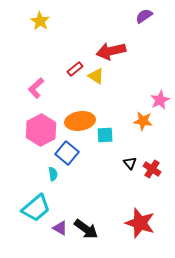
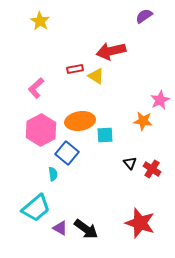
red rectangle: rotated 28 degrees clockwise
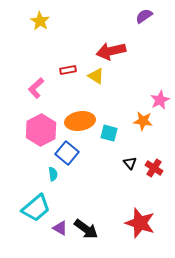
red rectangle: moved 7 px left, 1 px down
cyan square: moved 4 px right, 2 px up; rotated 18 degrees clockwise
red cross: moved 2 px right, 1 px up
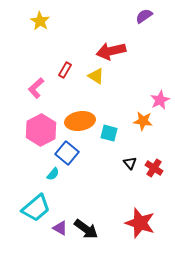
red rectangle: moved 3 px left; rotated 49 degrees counterclockwise
cyan semicircle: rotated 48 degrees clockwise
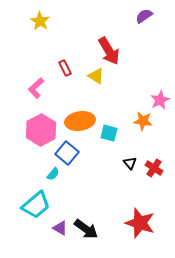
red arrow: moved 2 px left; rotated 108 degrees counterclockwise
red rectangle: moved 2 px up; rotated 56 degrees counterclockwise
cyan trapezoid: moved 3 px up
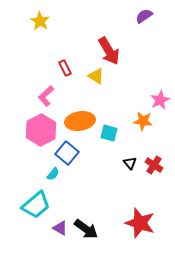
pink L-shape: moved 10 px right, 8 px down
red cross: moved 3 px up
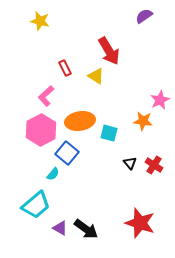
yellow star: rotated 18 degrees counterclockwise
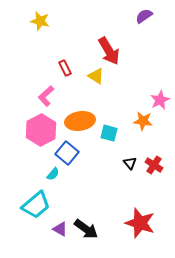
purple triangle: moved 1 px down
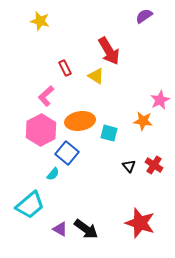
black triangle: moved 1 px left, 3 px down
cyan trapezoid: moved 6 px left
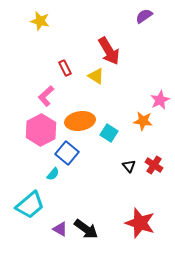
cyan square: rotated 18 degrees clockwise
